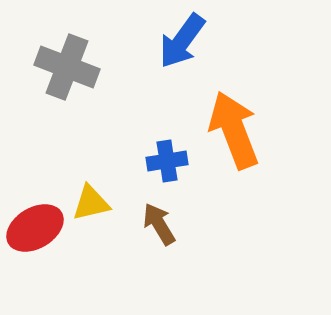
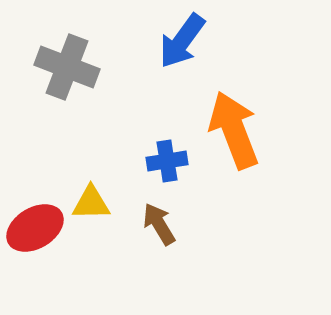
yellow triangle: rotated 12 degrees clockwise
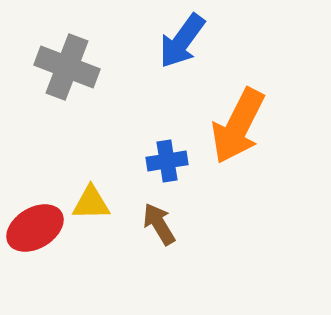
orange arrow: moved 4 px right, 4 px up; rotated 132 degrees counterclockwise
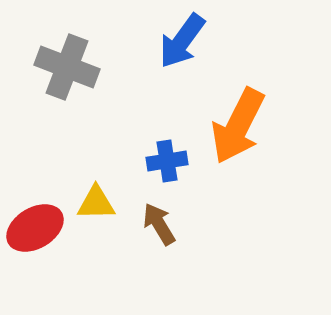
yellow triangle: moved 5 px right
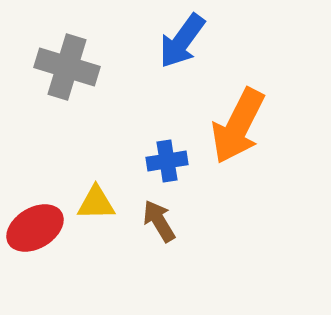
gray cross: rotated 4 degrees counterclockwise
brown arrow: moved 3 px up
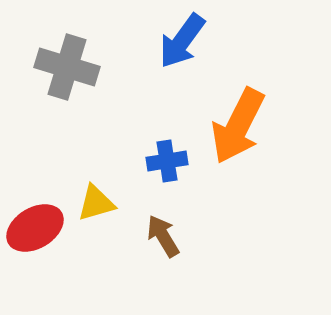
yellow triangle: rotated 15 degrees counterclockwise
brown arrow: moved 4 px right, 15 px down
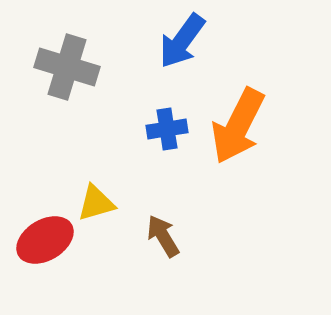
blue cross: moved 32 px up
red ellipse: moved 10 px right, 12 px down
